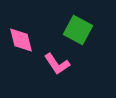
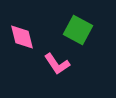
pink diamond: moved 1 px right, 3 px up
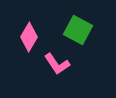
pink diamond: moved 7 px right; rotated 44 degrees clockwise
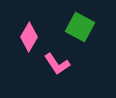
green square: moved 2 px right, 3 px up
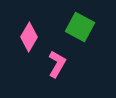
pink L-shape: rotated 116 degrees counterclockwise
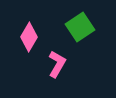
green square: rotated 28 degrees clockwise
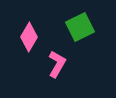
green square: rotated 8 degrees clockwise
